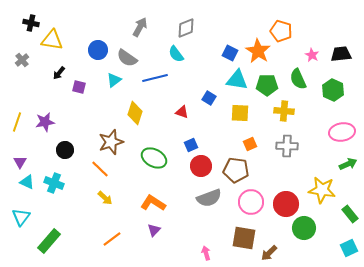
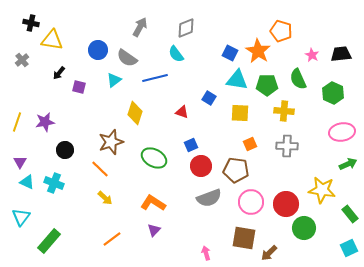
green hexagon at (333, 90): moved 3 px down
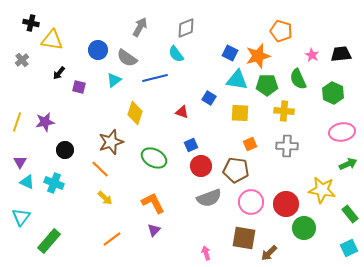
orange star at (258, 51): moved 5 px down; rotated 25 degrees clockwise
orange L-shape at (153, 203): rotated 30 degrees clockwise
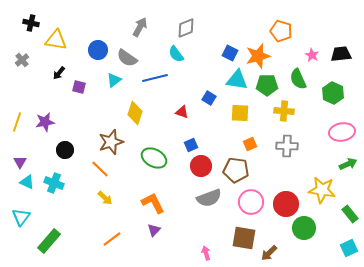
yellow triangle at (52, 40): moved 4 px right
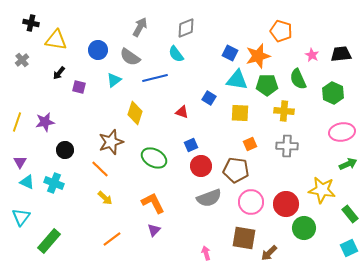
gray semicircle at (127, 58): moved 3 px right, 1 px up
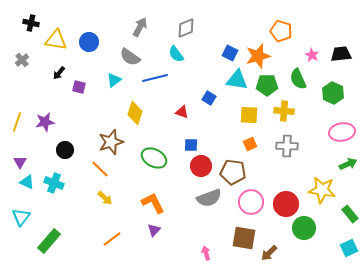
blue circle at (98, 50): moved 9 px left, 8 px up
yellow square at (240, 113): moved 9 px right, 2 px down
blue square at (191, 145): rotated 24 degrees clockwise
brown pentagon at (236, 170): moved 3 px left, 2 px down
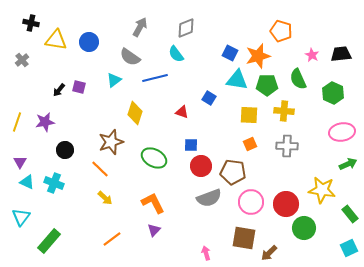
black arrow at (59, 73): moved 17 px down
